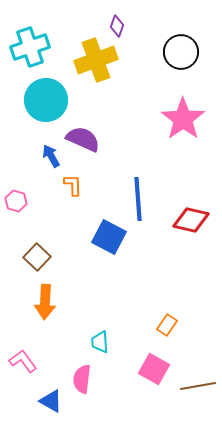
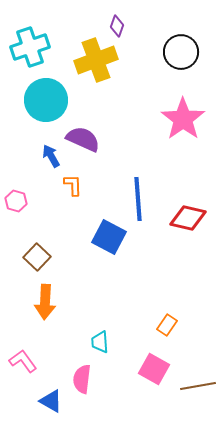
red diamond: moved 3 px left, 2 px up
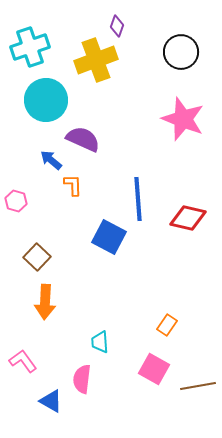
pink star: rotated 15 degrees counterclockwise
blue arrow: moved 4 px down; rotated 20 degrees counterclockwise
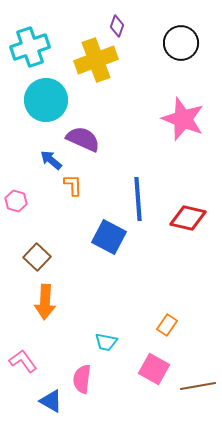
black circle: moved 9 px up
cyan trapezoid: moved 6 px right; rotated 75 degrees counterclockwise
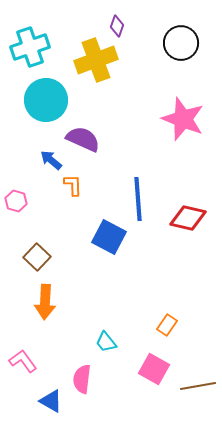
cyan trapezoid: rotated 40 degrees clockwise
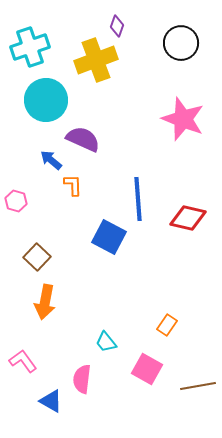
orange arrow: rotated 8 degrees clockwise
pink square: moved 7 px left
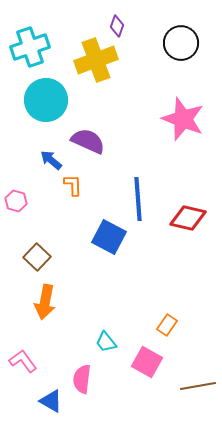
purple semicircle: moved 5 px right, 2 px down
pink square: moved 7 px up
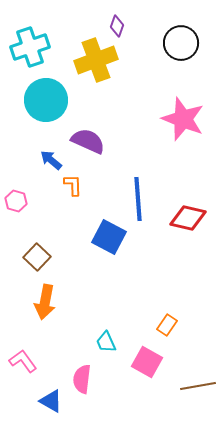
cyan trapezoid: rotated 15 degrees clockwise
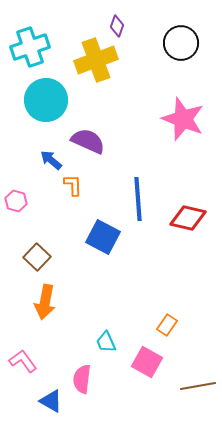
blue square: moved 6 px left
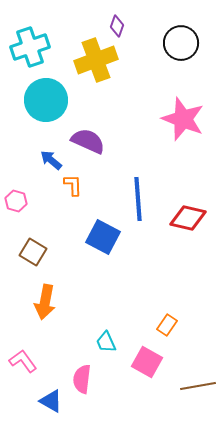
brown square: moved 4 px left, 5 px up; rotated 12 degrees counterclockwise
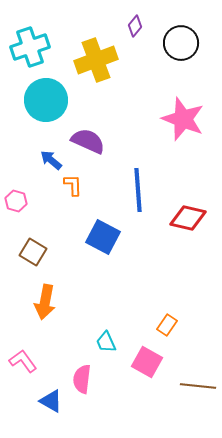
purple diamond: moved 18 px right; rotated 20 degrees clockwise
blue line: moved 9 px up
brown line: rotated 16 degrees clockwise
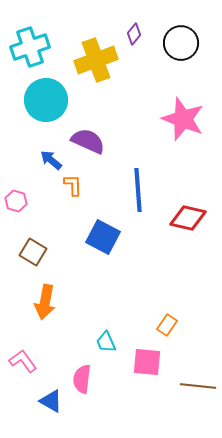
purple diamond: moved 1 px left, 8 px down
pink square: rotated 24 degrees counterclockwise
